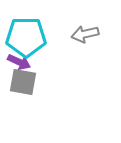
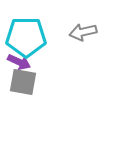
gray arrow: moved 2 px left, 2 px up
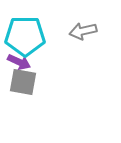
gray arrow: moved 1 px up
cyan pentagon: moved 1 px left, 1 px up
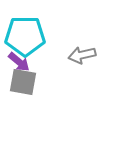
gray arrow: moved 1 px left, 24 px down
purple arrow: rotated 15 degrees clockwise
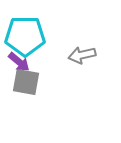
gray square: moved 3 px right
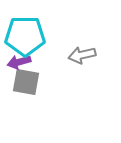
purple arrow: rotated 125 degrees clockwise
